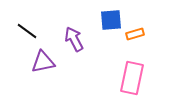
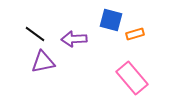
blue square: rotated 20 degrees clockwise
black line: moved 8 px right, 3 px down
purple arrow: rotated 65 degrees counterclockwise
pink rectangle: rotated 52 degrees counterclockwise
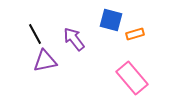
black line: rotated 25 degrees clockwise
purple arrow: rotated 55 degrees clockwise
purple triangle: moved 2 px right, 1 px up
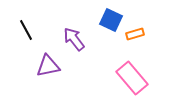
blue square: rotated 10 degrees clockwise
black line: moved 9 px left, 4 px up
purple triangle: moved 3 px right, 5 px down
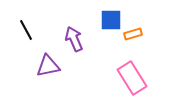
blue square: rotated 25 degrees counterclockwise
orange rectangle: moved 2 px left
purple arrow: rotated 15 degrees clockwise
pink rectangle: rotated 8 degrees clockwise
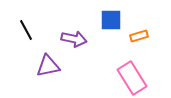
orange rectangle: moved 6 px right, 2 px down
purple arrow: rotated 125 degrees clockwise
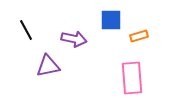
pink rectangle: rotated 28 degrees clockwise
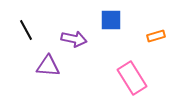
orange rectangle: moved 17 px right
purple triangle: rotated 15 degrees clockwise
pink rectangle: rotated 28 degrees counterclockwise
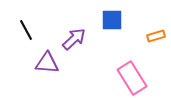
blue square: moved 1 px right
purple arrow: rotated 55 degrees counterclockwise
purple triangle: moved 1 px left, 3 px up
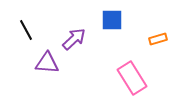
orange rectangle: moved 2 px right, 3 px down
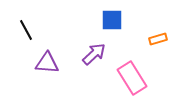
purple arrow: moved 20 px right, 15 px down
